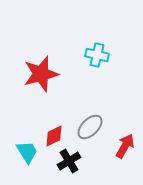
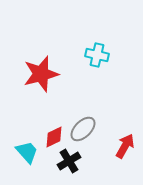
gray ellipse: moved 7 px left, 2 px down
red diamond: moved 1 px down
cyan trapezoid: rotated 10 degrees counterclockwise
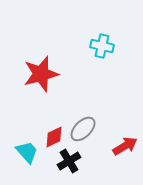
cyan cross: moved 5 px right, 9 px up
red arrow: rotated 30 degrees clockwise
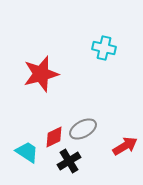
cyan cross: moved 2 px right, 2 px down
gray ellipse: rotated 16 degrees clockwise
cyan trapezoid: rotated 15 degrees counterclockwise
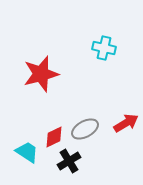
gray ellipse: moved 2 px right
red arrow: moved 1 px right, 23 px up
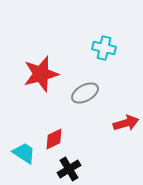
red arrow: rotated 15 degrees clockwise
gray ellipse: moved 36 px up
red diamond: moved 2 px down
cyan trapezoid: moved 3 px left, 1 px down
black cross: moved 8 px down
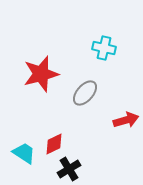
gray ellipse: rotated 20 degrees counterclockwise
red arrow: moved 3 px up
red diamond: moved 5 px down
